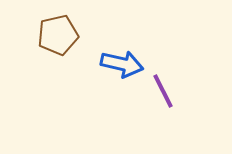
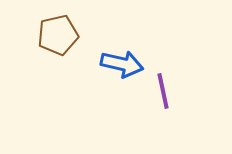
purple line: rotated 15 degrees clockwise
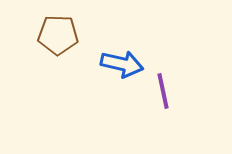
brown pentagon: rotated 15 degrees clockwise
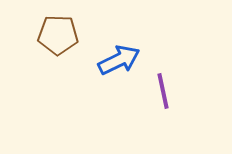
blue arrow: moved 3 px left, 4 px up; rotated 39 degrees counterclockwise
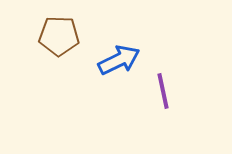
brown pentagon: moved 1 px right, 1 px down
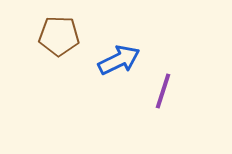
purple line: rotated 30 degrees clockwise
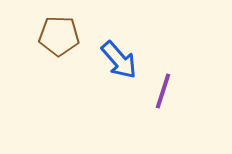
blue arrow: rotated 75 degrees clockwise
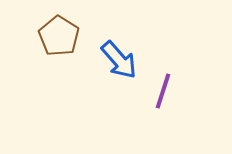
brown pentagon: rotated 30 degrees clockwise
